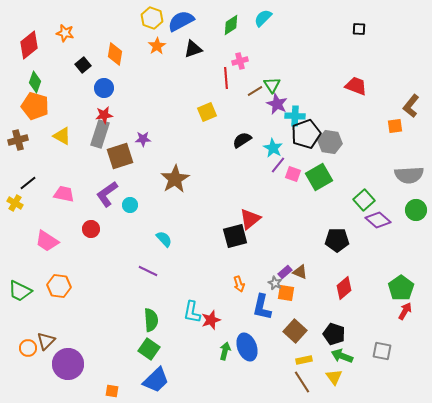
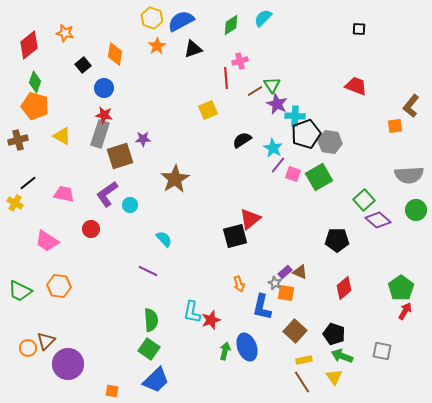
yellow square at (207, 112): moved 1 px right, 2 px up
red star at (104, 115): rotated 18 degrees clockwise
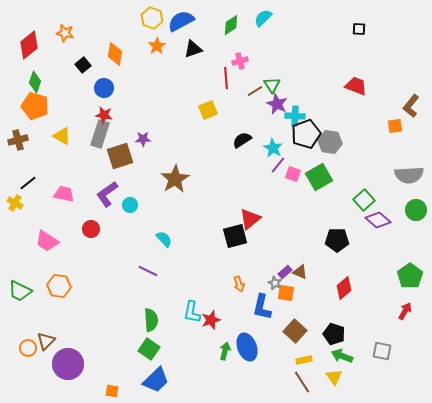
green pentagon at (401, 288): moved 9 px right, 12 px up
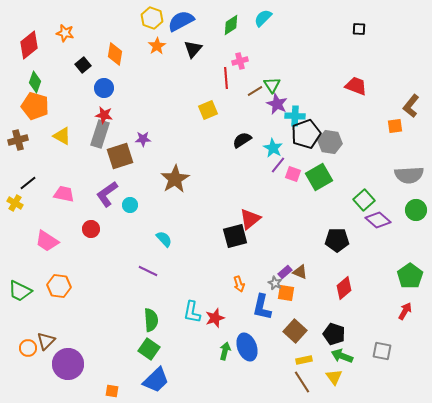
black triangle at (193, 49): rotated 30 degrees counterclockwise
red star at (211, 320): moved 4 px right, 2 px up
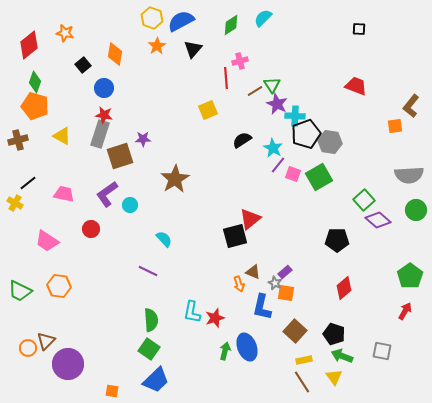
brown triangle at (300, 272): moved 47 px left
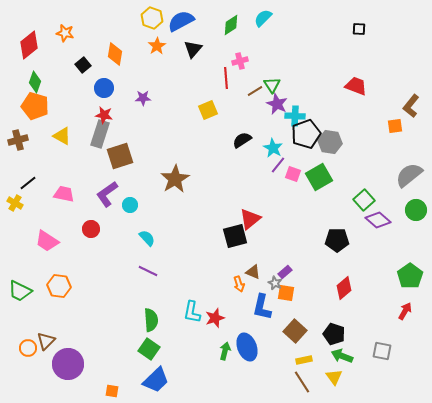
purple star at (143, 139): moved 41 px up
gray semicircle at (409, 175): rotated 144 degrees clockwise
cyan semicircle at (164, 239): moved 17 px left, 1 px up
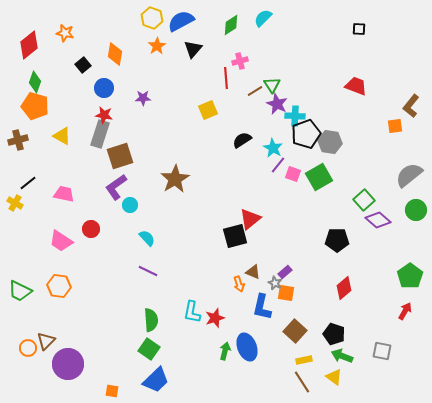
purple L-shape at (107, 194): moved 9 px right, 7 px up
pink trapezoid at (47, 241): moved 14 px right
yellow triangle at (334, 377): rotated 18 degrees counterclockwise
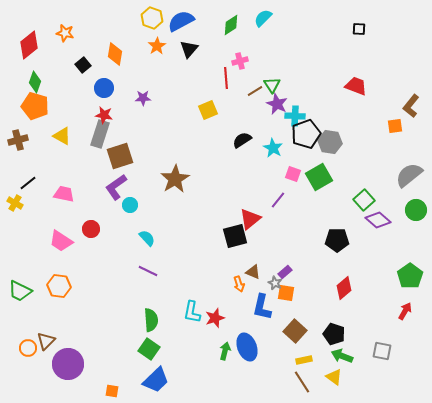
black triangle at (193, 49): moved 4 px left
purple line at (278, 165): moved 35 px down
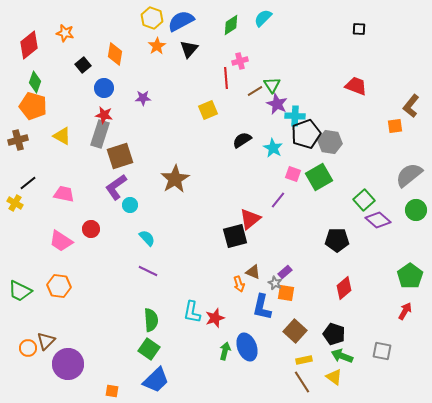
orange pentagon at (35, 106): moved 2 px left
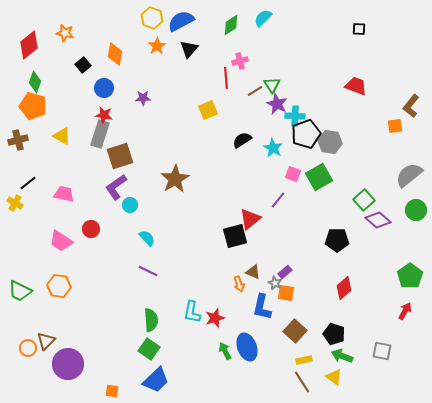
green arrow at (225, 351): rotated 42 degrees counterclockwise
